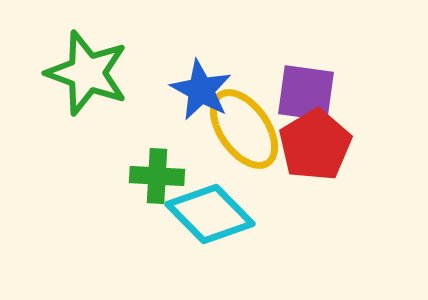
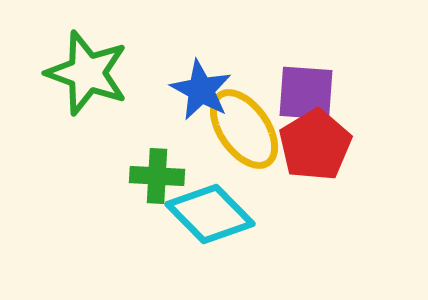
purple square: rotated 4 degrees counterclockwise
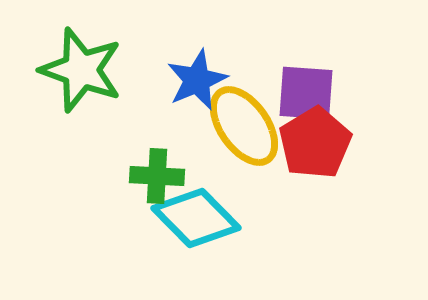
green star: moved 6 px left, 3 px up
blue star: moved 4 px left, 10 px up; rotated 20 degrees clockwise
yellow ellipse: moved 3 px up
red pentagon: moved 2 px up
cyan diamond: moved 14 px left, 4 px down
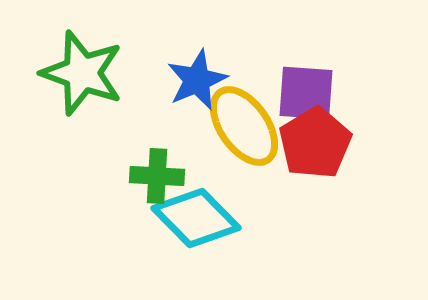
green star: moved 1 px right, 3 px down
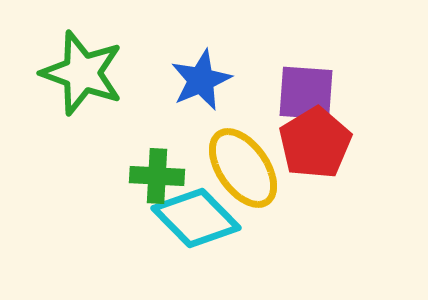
blue star: moved 4 px right
yellow ellipse: moved 1 px left, 42 px down
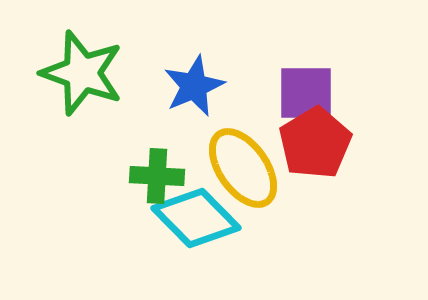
blue star: moved 7 px left, 6 px down
purple square: rotated 4 degrees counterclockwise
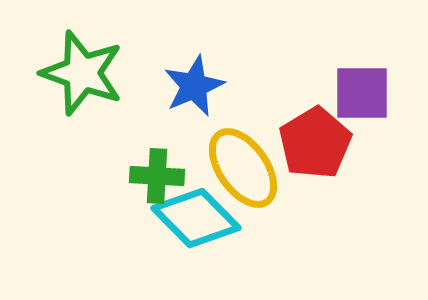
purple square: moved 56 px right
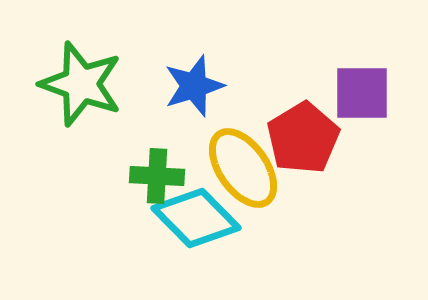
green star: moved 1 px left, 11 px down
blue star: rotated 6 degrees clockwise
red pentagon: moved 12 px left, 5 px up
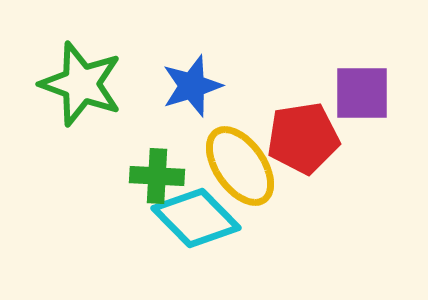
blue star: moved 2 px left
red pentagon: rotated 22 degrees clockwise
yellow ellipse: moved 3 px left, 2 px up
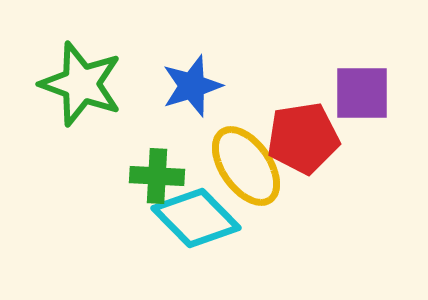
yellow ellipse: moved 6 px right
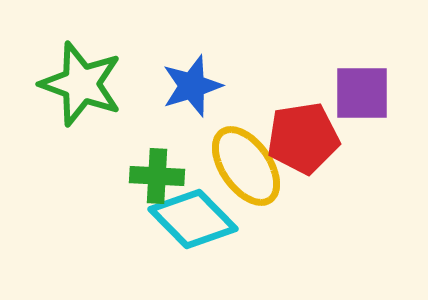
cyan diamond: moved 3 px left, 1 px down
